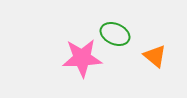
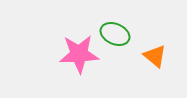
pink star: moved 3 px left, 4 px up
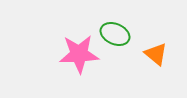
orange triangle: moved 1 px right, 2 px up
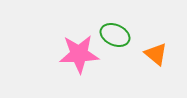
green ellipse: moved 1 px down
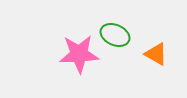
orange triangle: rotated 10 degrees counterclockwise
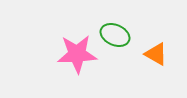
pink star: moved 2 px left
